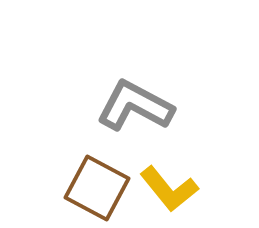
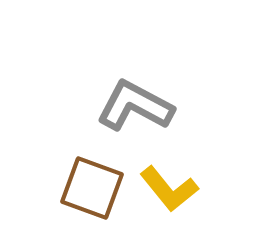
brown square: moved 5 px left; rotated 8 degrees counterclockwise
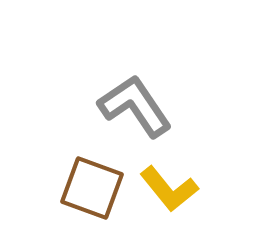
gray L-shape: rotated 28 degrees clockwise
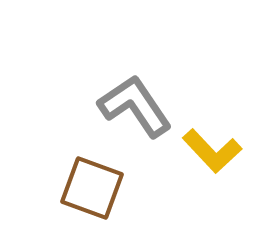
yellow L-shape: moved 43 px right, 38 px up; rotated 4 degrees counterclockwise
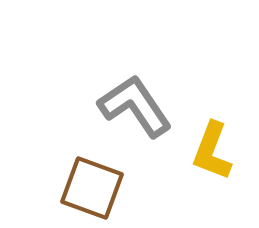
yellow L-shape: rotated 64 degrees clockwise
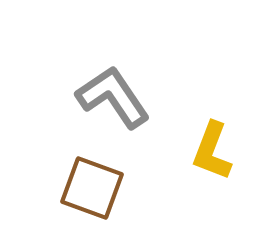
gray L-shape: moved 22 px left, 9 px up
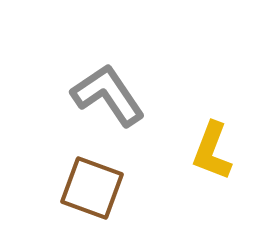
gray L-shape: moved 5 px left, 2 px up
